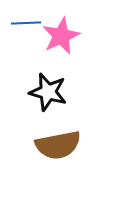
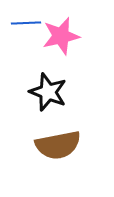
pink star: rotated 12 degrees clockwise
black star: rotated 6 degrees clockwise
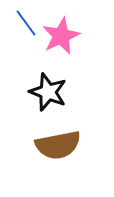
blue line: rotated 56 degrees clockwise
pink star: rotated 12 degrees counterclockwise
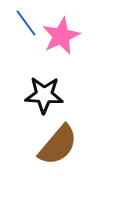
black star: moved 4 px left, 3 px down; rotated 18 degrees counterclockwise
brown semicircle: rotated 39 degrees counterclockwise
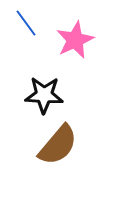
pink star: moved 14 px right, 4 px down
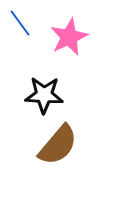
blue line: moved 6 px left
pink star: moved 6 px left, 3 px up
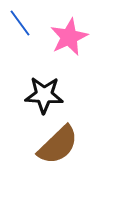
brown semicircle: rotated 6 degrees clockwise
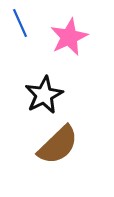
blue line: rotated 12 degrees clockwise
black star: rotated 30 degrees counterclockwise
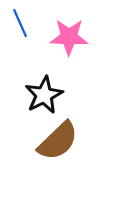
pink star: rotated 27 degrees clockwise
brown semicircle: moved 4 px up
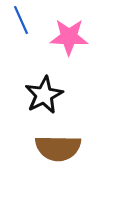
blue line: moved 1 px right, 3 px up
brown semicircle: moved 7 px down; rotated 45 degrees clockwise
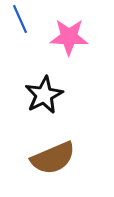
blue line: moved 1 px left, 1 px up
brown semicircle: moved 5 px left, 10 px down; rotated 24 degrees counterclockwise
